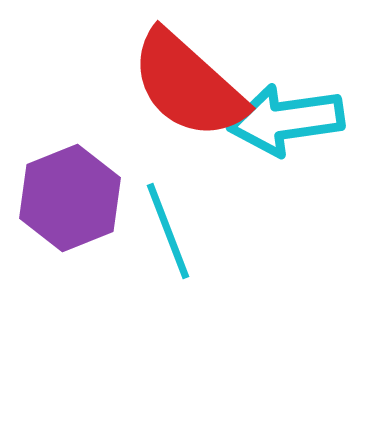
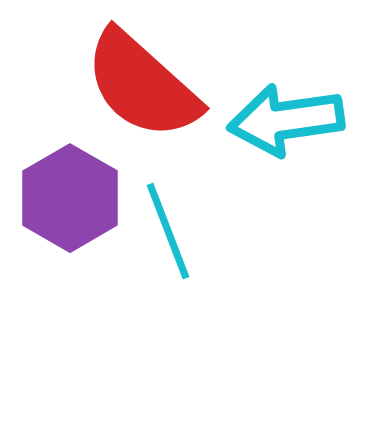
red semicircle: moved 46 px left
purple hexagon: rotated 8 degrees counterclockwise
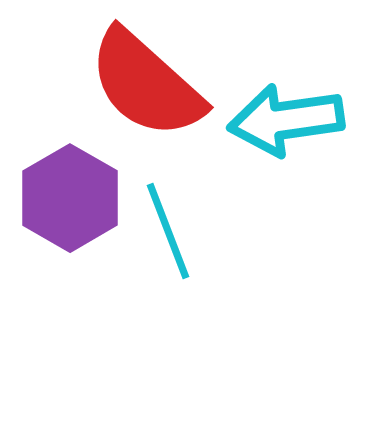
red semicircle: moved 4 px right, 1 px up
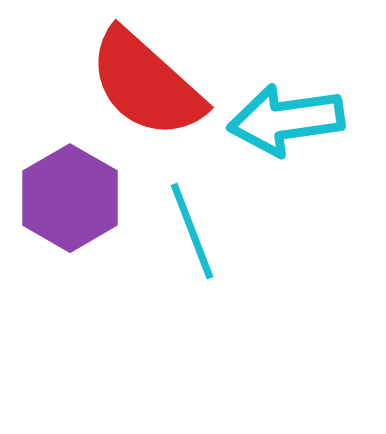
cyan line: moved 24 px right
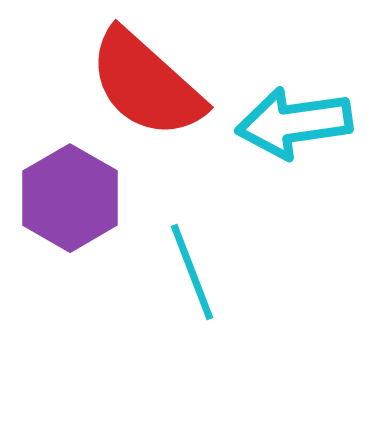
cyan arrow: moved 8 px right, 3 px down
cyan line: moved 41 px down
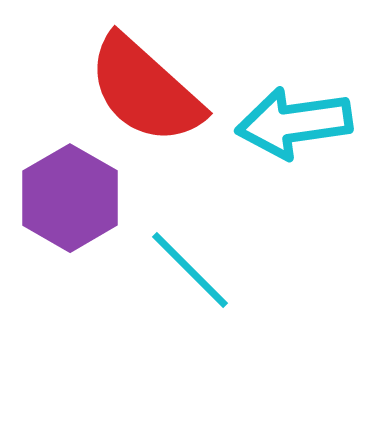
red semicircle: moved 1 px left, 6 px down
cyan line: moved 2 px left, 2 px up; rotated 24 degrees counterclockwise
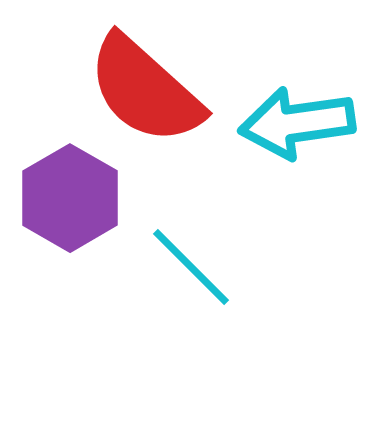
cyan arrow: moved 3 px right
cyan line: moved 1 px right, 3 px up
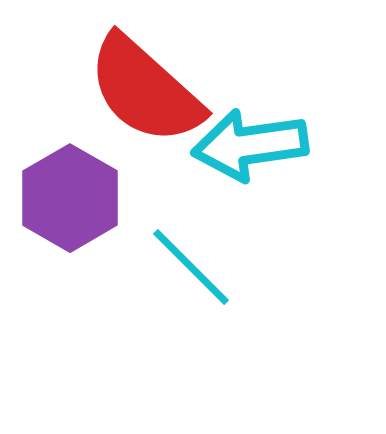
cyan arrow: moved 47 px left, 22 px down
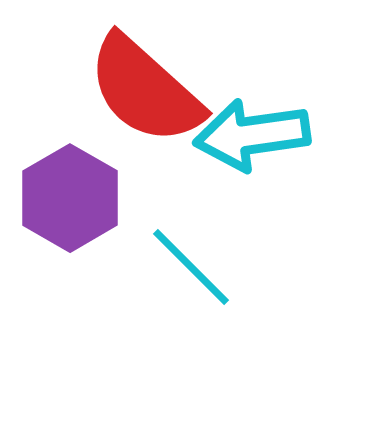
cyan arrow: moved 2 px right, 10 px up
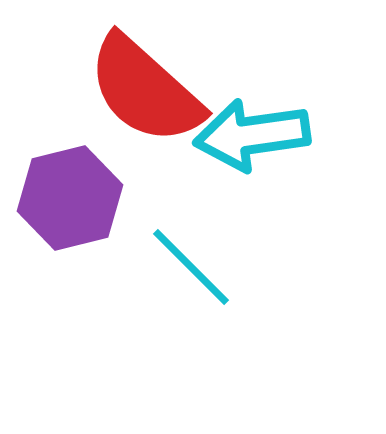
purple hexagon: rotated 16 degrees clockwise
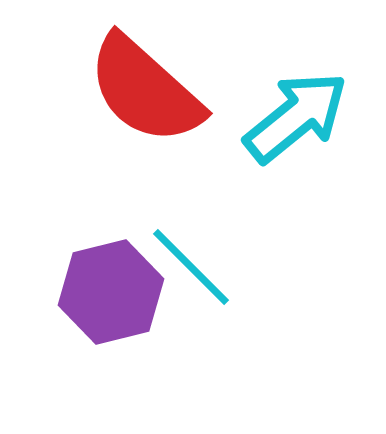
cyan arrow: moved 44 px right, 18 px up; rotated 149 degrees clockwise
purple hexagon: moved 41 px right, 94 px down
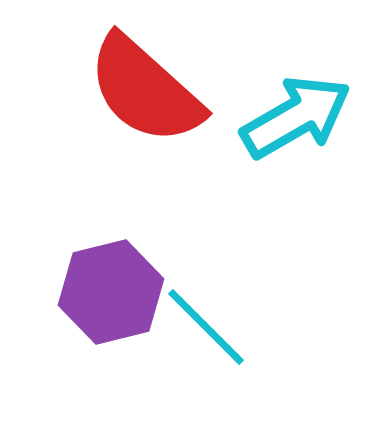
cyan arrow: rotated 9 degrees clockwise
cyan line: moved 15 px right, 60 px down
